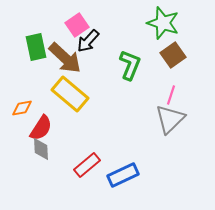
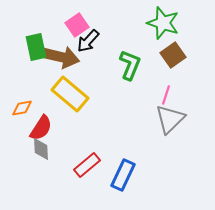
brown arrow: moved 4 px left, 1 px up; rotated 30 degrees counterclockwise
pink line: moved 5 px left
blue rectangle: rotated 40 degrees counterclockwise
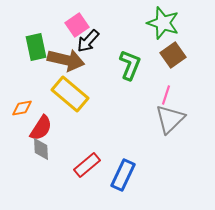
brown arrow: moved 5 px right, 3 px down
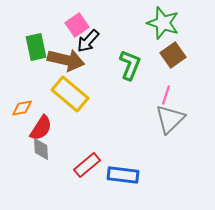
blue rectangle: rotated 72 degrees clockwise
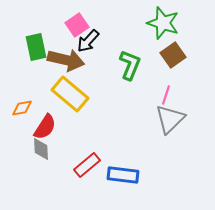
red semicircle: moved 4 px right, 1 px up
